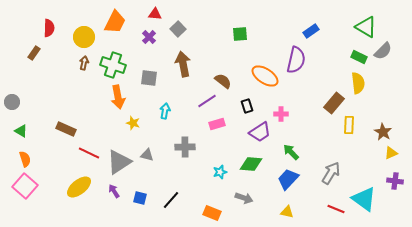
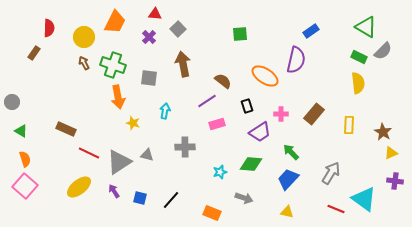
brown arrow at (84, 63): rotated 40 degrees counterclockwise
brown rectangle at (334, 103): moved 20 px left, 11 px down
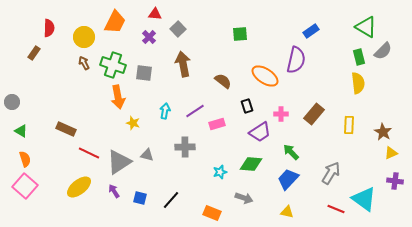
green rectangle at (359, 57): rotated 49 degrees clockwise
gray square at (149, 78): moved 5 px left, 5 px up
purple line at (207, 101): moved 12 px left, 10 px down
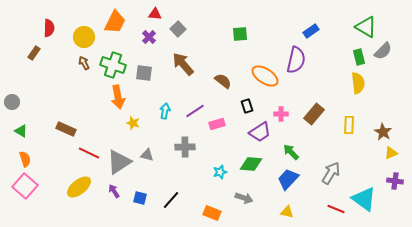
brown arrow at (183, 64): rotated 30 degrees counterclockwise
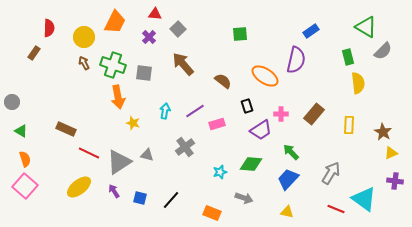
green rectangle at (359, 57): moved 11 px left
purple trapezoid at (260, 132): moved 1 px right, 2 px up
gray cross at (185, 147): rotated 36 degrees counterclockwise
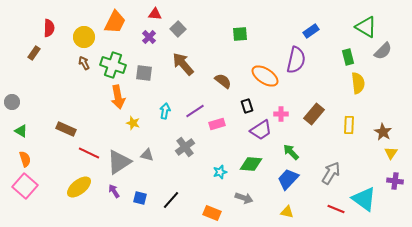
yellow triangle at (391, 153): rotated 32 degrees counterclockwise
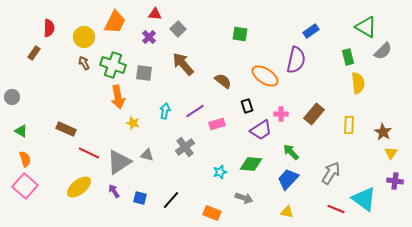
green square at (240, 34): rotated 14 degrees clockwise
gray circle at (12, 102): moved 5 px up
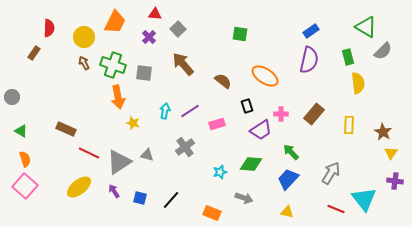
purple semicircle at (296, 60): moved 13 px right
purple line at (195, 111): moved 5 px left
cyan triangle at (364, 199): rotated 16 degrees clockwise
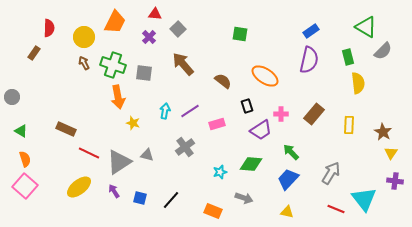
orange rectangle at (212, 213): moved 1 px right, 2 px up
